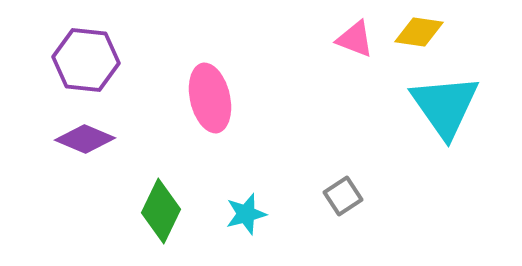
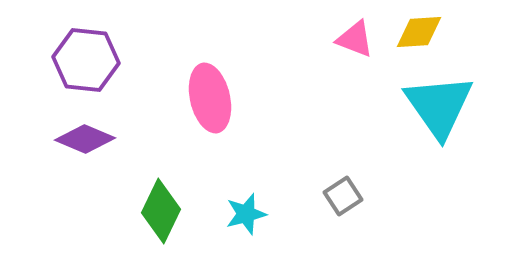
yellow diamond: rotated 12 degrees counterclockwise
cyan triangle: moved 6 px left
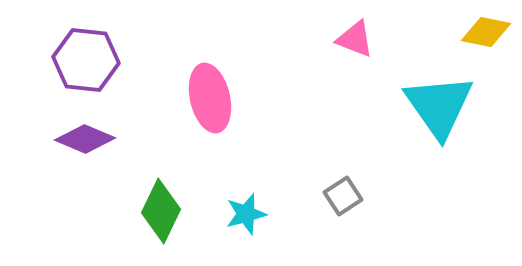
yellow diamond: moved 67 px right; rotated 15 degrees clockwise
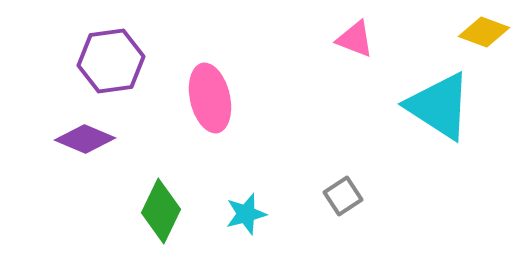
yellow diamond: moved 2 px left; rotated 9 degrees clockwise
purple hexagon: moved 25 px right, 1 px down; rotated 14 degrees counterclockwise
cyan triangle: rotated 22 degrees counterclockwise
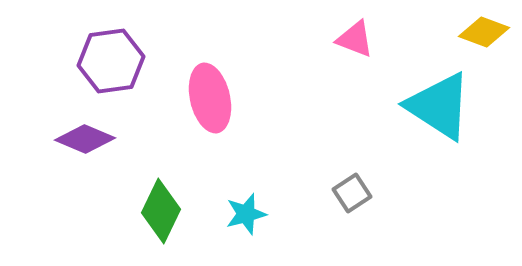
gray square: moved 9 px right, 3 px up
